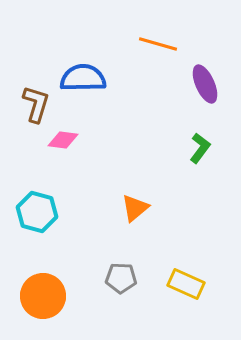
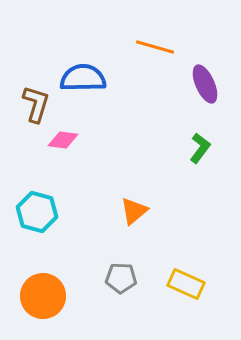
orange line: moved 3 px left, 3 px down
orange triangle: moved 1 px left, 3 px down
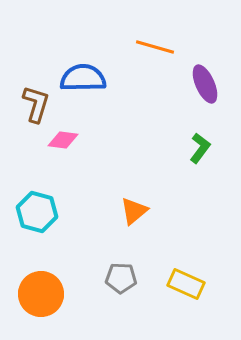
orange circle: moved 2 px left, 2 px up
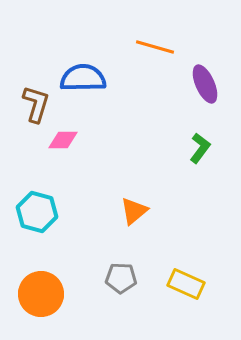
pink diamond: rotated 8 degrees counterclockwise
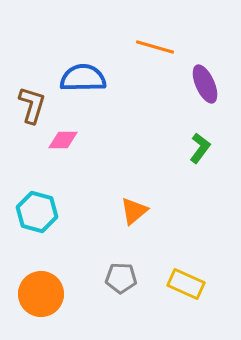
brown L-shape: moved 4 px left, 1 px down
